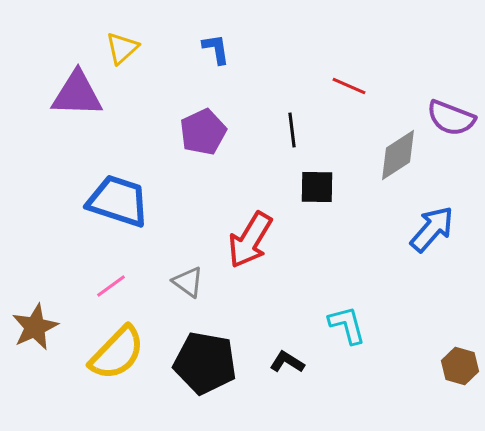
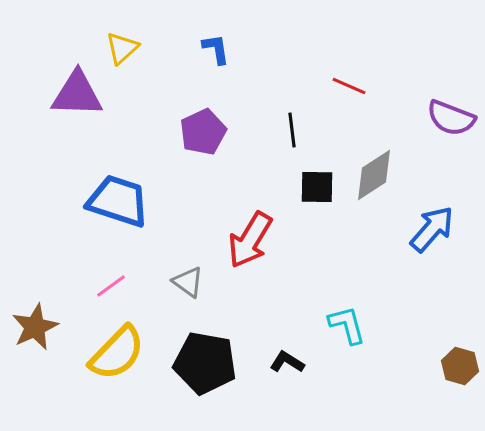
gray diamond: moved 24 px left, 20 px down
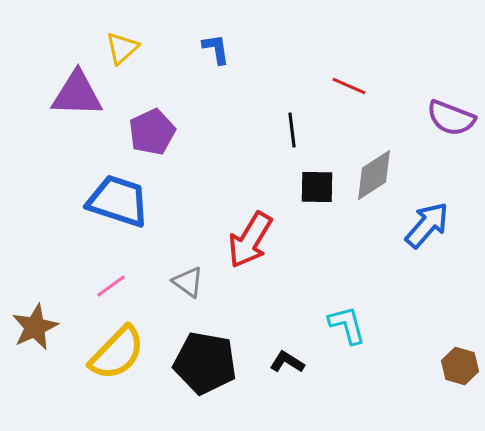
purple pentagon: moved 51 px left
blue arrow: moved 5 px left, 4 px up
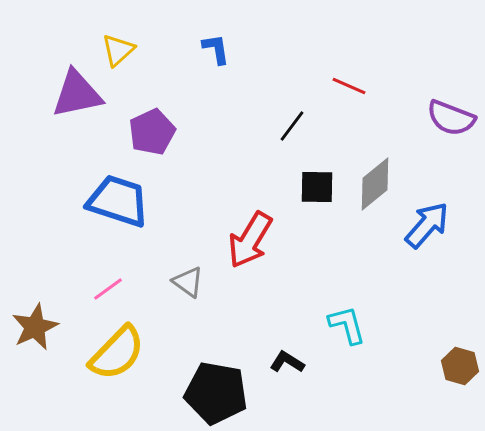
yellow triangle: moved 4 px left, 2 px down
purple triangle: rotated 14 degrees counterclockwise
black line: moved 4 px up; rotated 44 degrees clockwise
gray diamond: moved 1 px right, 9 px down; rotated 6 degrees counterclockwise
pink line: moved 3 px left, 3 px down
black pentagon: moved 11 px right, 30 px down
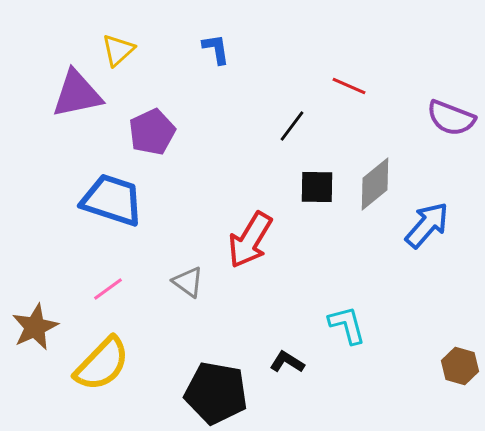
blue trapezoid: moved 6 px left, 1 px up
yellow semicircle: moved 15 px left, 11 px down
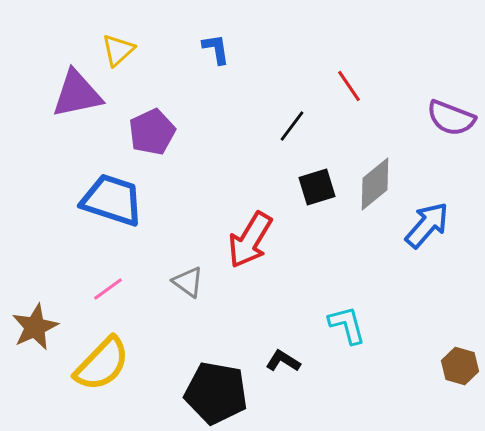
red line: rotated 32 degrees clockwise
black square: rotated 18 degrees counterclockwise
black L-shape: moved 4 px left, 1 px up
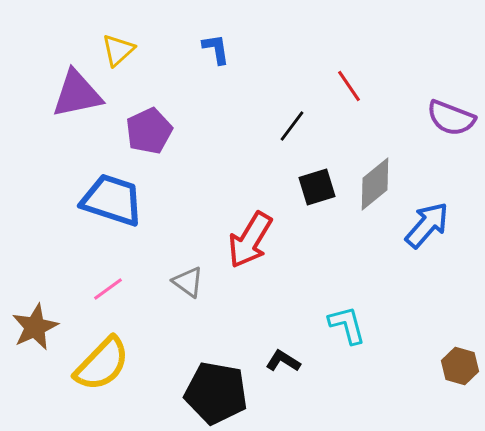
purple pentagon: moved 3 px left, 1 px up
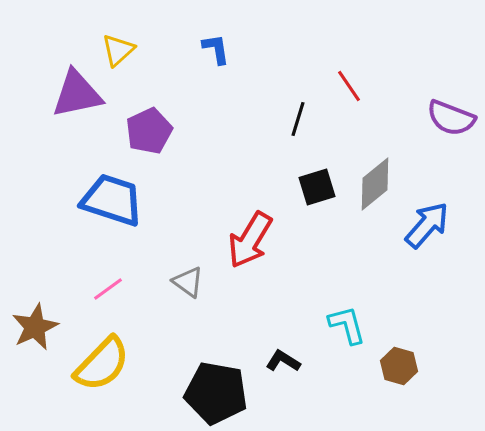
black line: moved 6 px right, 7 px up; rotated 20 degrees counterclockwise
brown hexagon: moved 61 px left
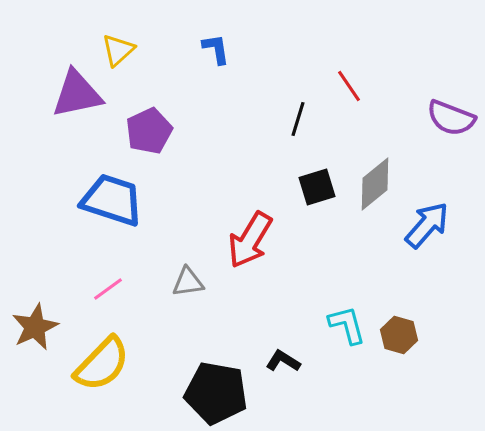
gray triangle: rotated 44 degrees counterclockwise
brown hexagon: moved 31 px up
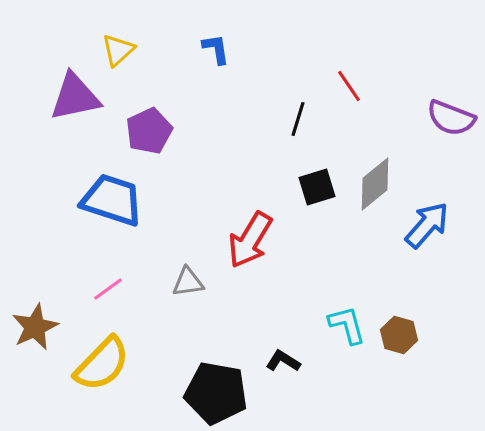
purple triangle: moved 2 px left, 3 px down
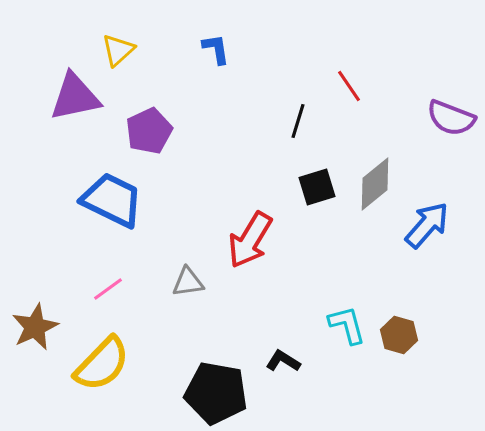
black line: moved 2 px down
blue trapezoid: rotated 8 degrees clockwise
